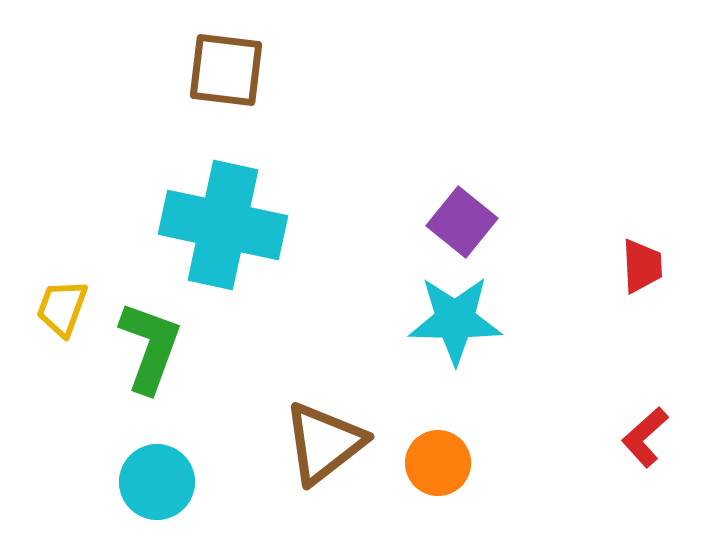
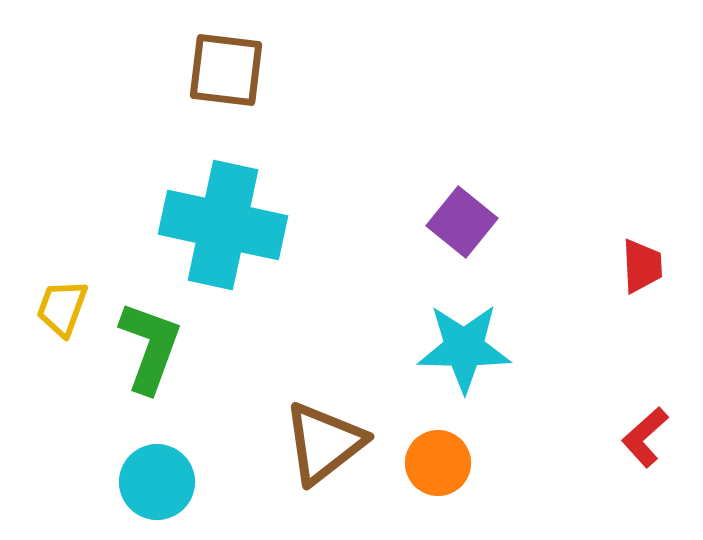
cyan star: moved 9 px right, 28 px down
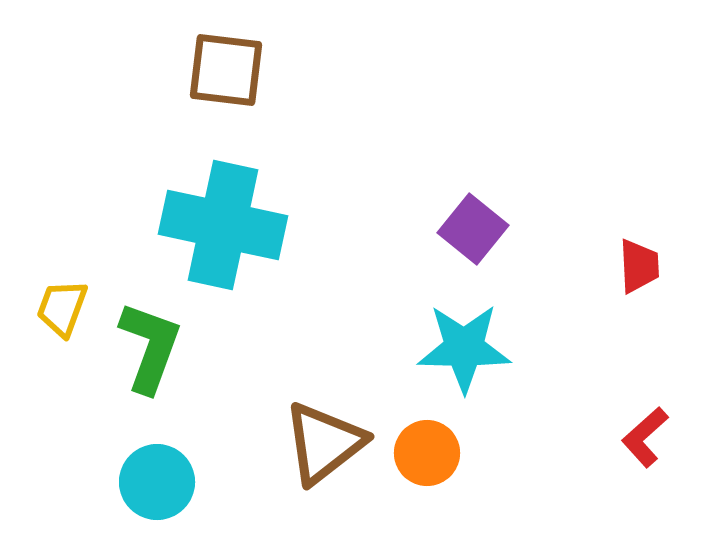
purple square: moved 11 px right, 7 px down
red trapezoid: moved 3 px left
orange circle: moved 11 px left, 10 px up
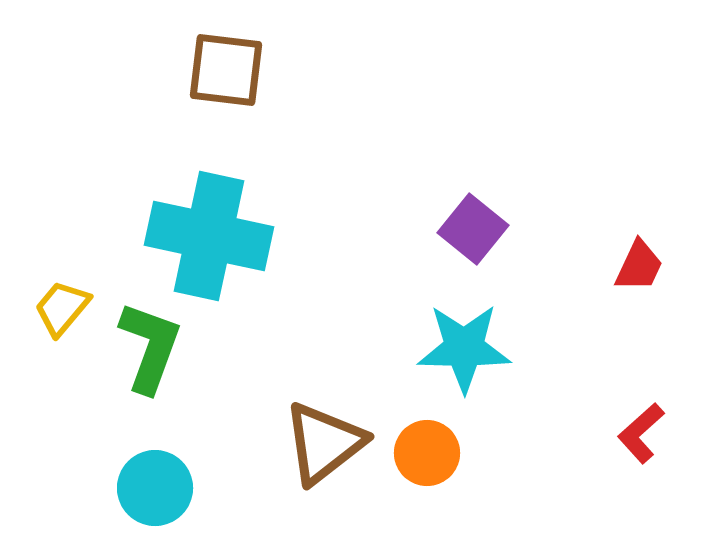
cyan cross: moved 14 px left, 11 px down
red trapezoid: rotated 28 degrees clockwise
yellow trapezoid: rotated 20 degrees clockwise
red L-shape: moved 4 px left, 4 px up
cyan circle: moved 2 px left, 6 px down
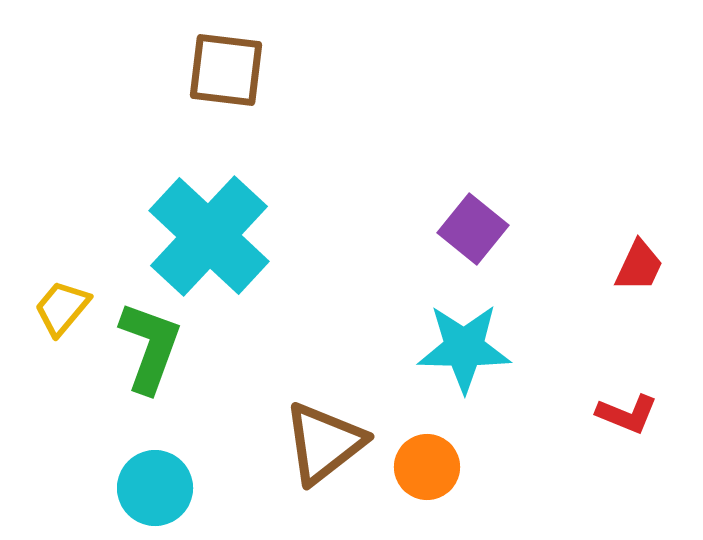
cyan cross: rotated 31 degrees clockwise
red L-shape: moved 14 px left, 19 px up; rotated 116 degrees counterclockwise
orange circle: moved 14 px down
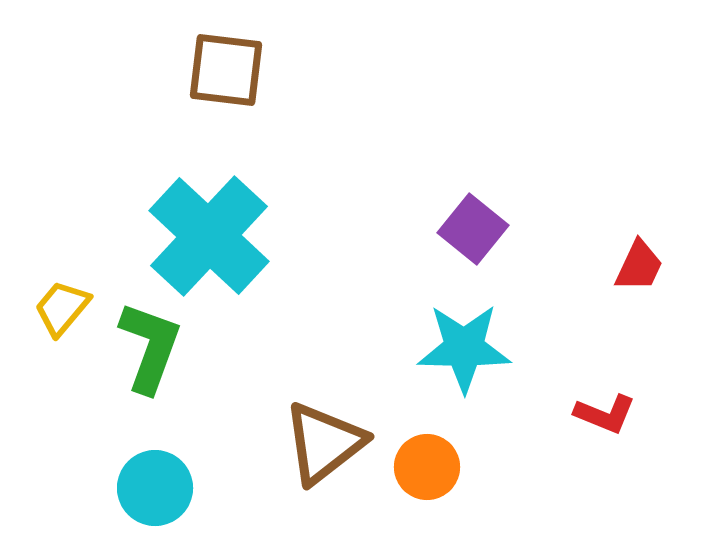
red L-shape: moved 22 px left
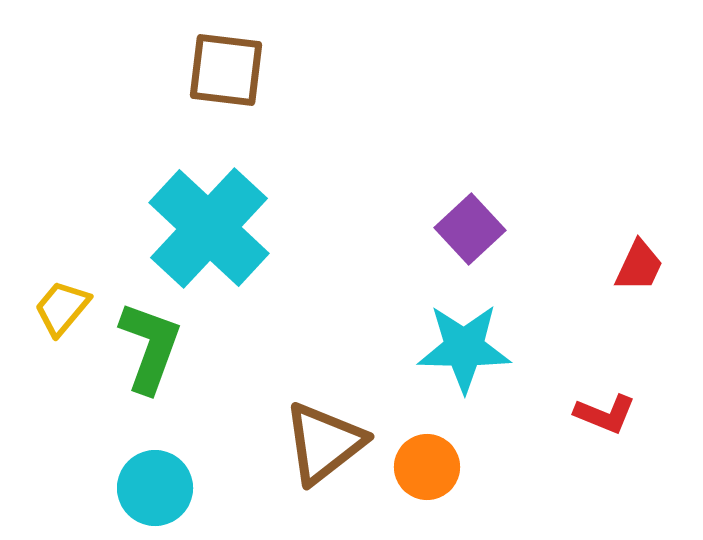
purple square: moved 3 px left; rotated 8 degrees clockwise
cyan cross: moved 8 px up
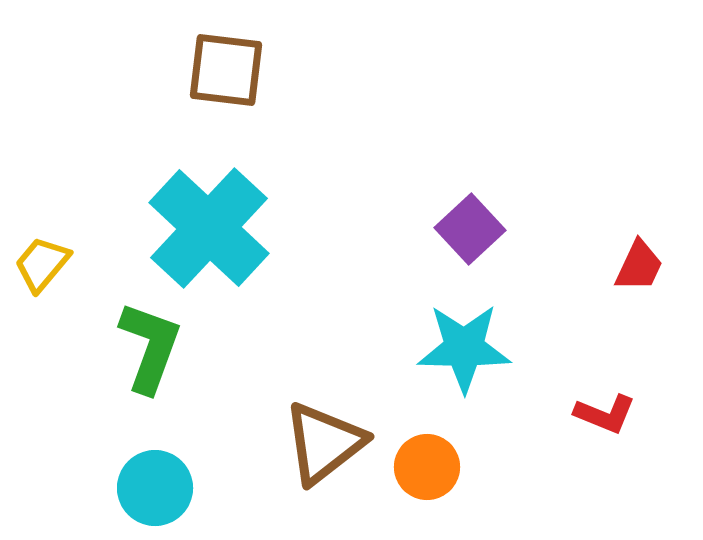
yellow trapezoid: moved 20 px left, 44 px up
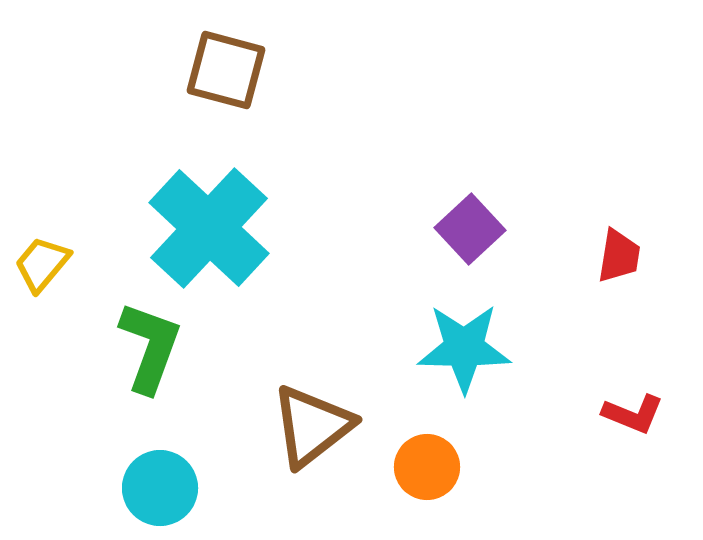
brown square: rotated 8 degrees clockwise
red trapezoid: moved 20 px left, 10 px up; rotated 16 degrees counterclockwise
red L-shape: moved 28 px right
brown triangle: moved 12 px left, 17 px up
cyan circle: moved 5 px right
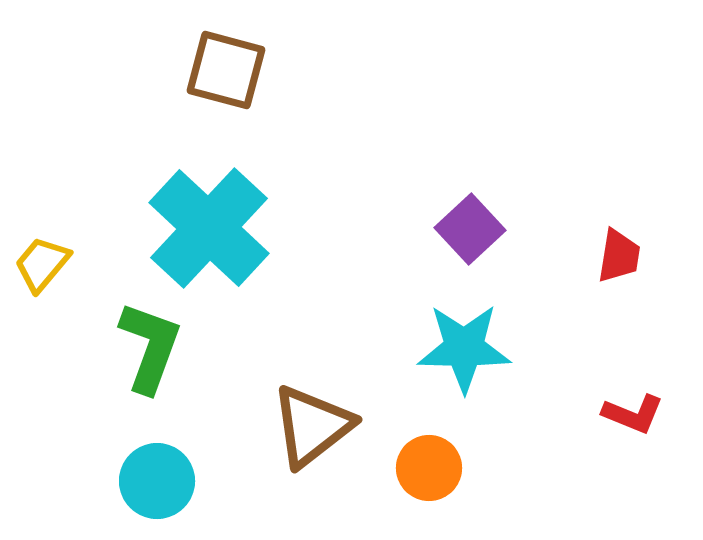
orange circle: moved 2 px right, 1 px down
cyan circle: moved 3 px left, 7 px up
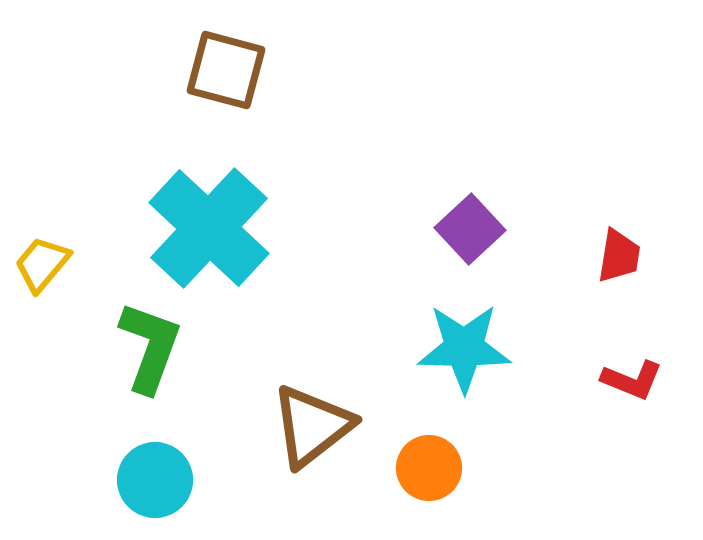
red L-shape: moved 1 px left, 34 px up
cyan circle: moved 2 px left, 1 px up
